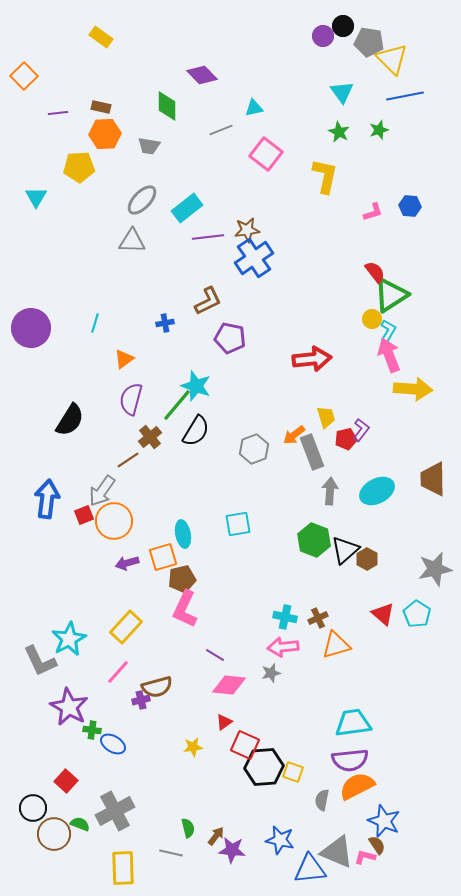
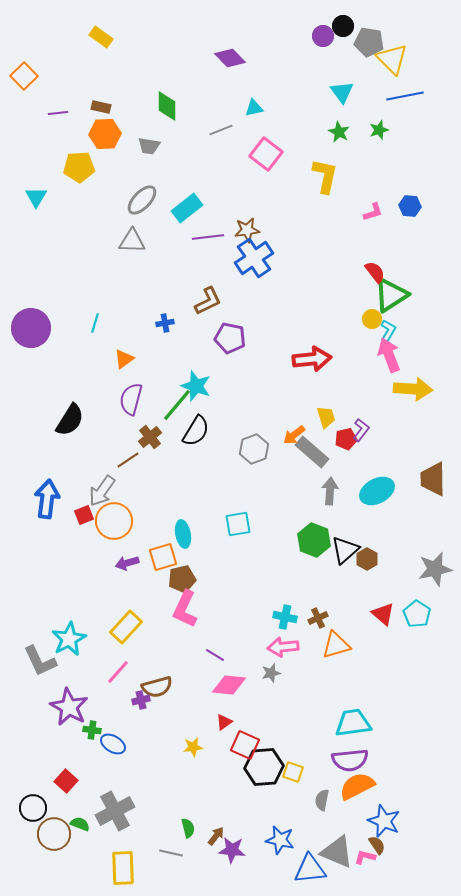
purple diamond at (202, 75): moved 28 px right, 17 px up
gray rectangle at (312, 452): rotated 28 degrees counterclockwise
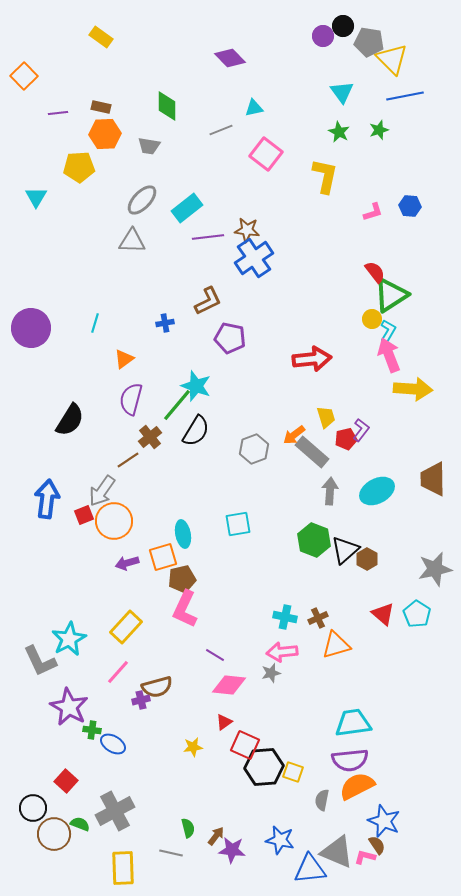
brown star at (247, 230): rotated 15 degrees clockwise
pink arrow at (283, 647): moved 1 px left, 5 px down
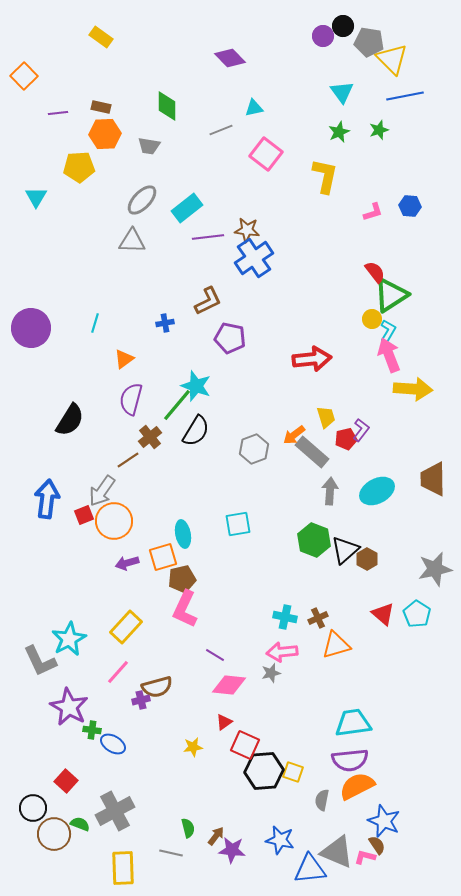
green star at (339, 132): rotated 20 degrees clockwise
black hexagon at (264, 767): moved 4 px down
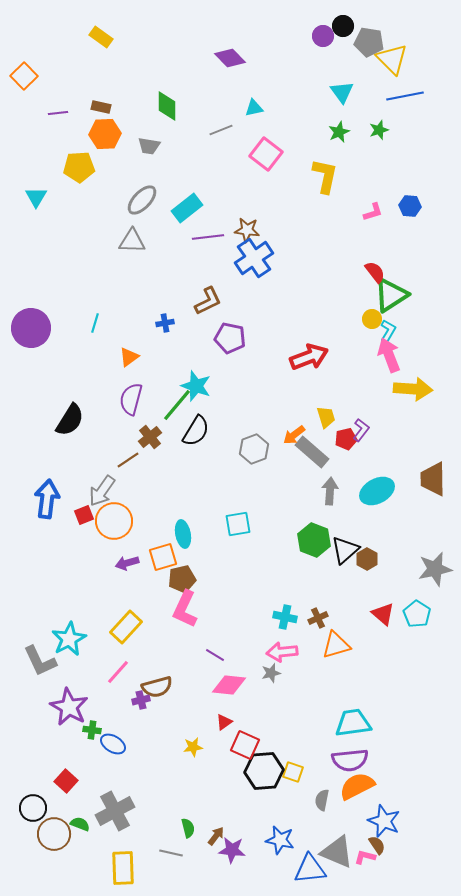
orange triangle at (124, 359): moved 5 px right, 2 px up
red arrow at (312, 359): moved 3 px left, 2 px up; rotated 15 degrees counterclockwise
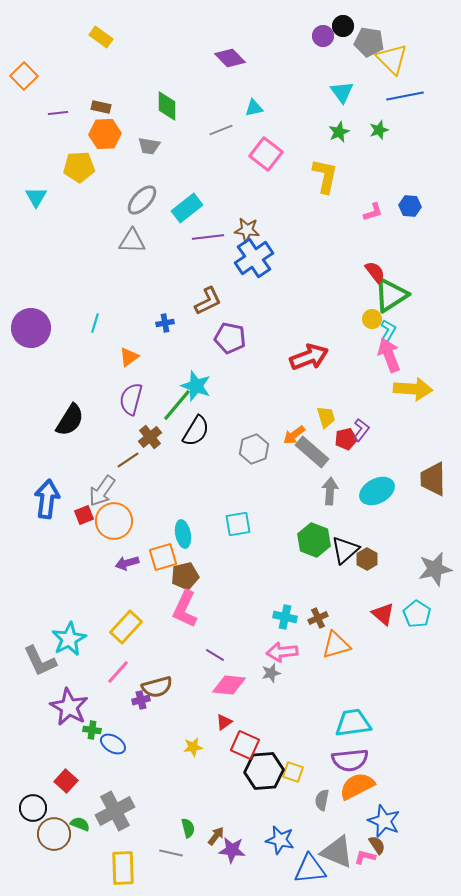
brown pentagon at (182, 579): moved 3 px right, 3 px up
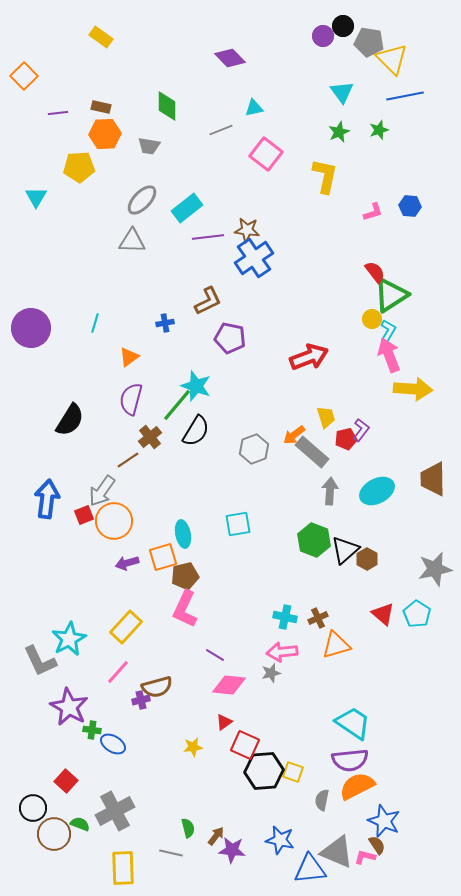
cyan trapezoid at (353, 723): rotated 42 degrees clockwise
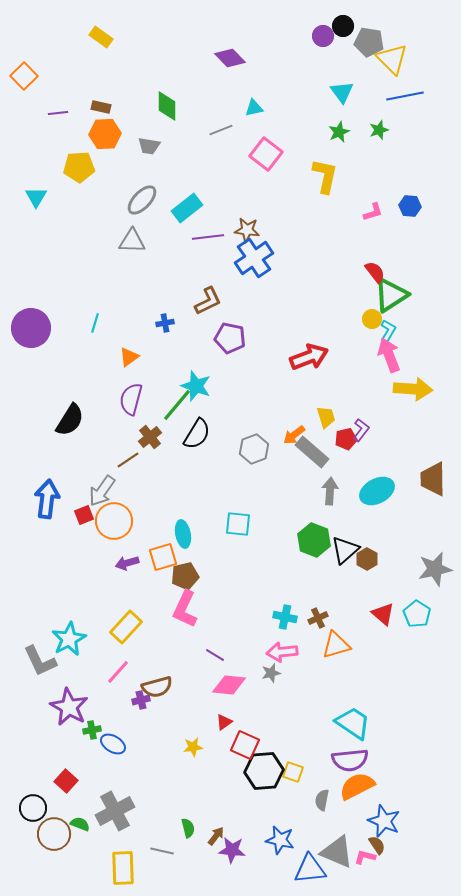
black semicircle at (196, 431): moved 1 px right, 3 px down
cyan square at (238, 524): rotated 16 degrees clockwise
green cross at (92, 730): rotated 18 degrees counterclockwise
gray line at (171, 853): moved 9 px left, 2 px up
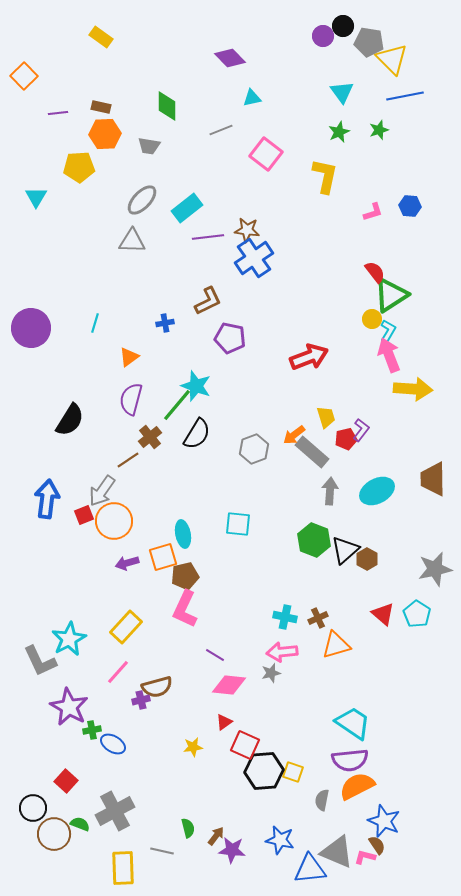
cyan triangle at (254, 108): moved 2 px left, 10 px up
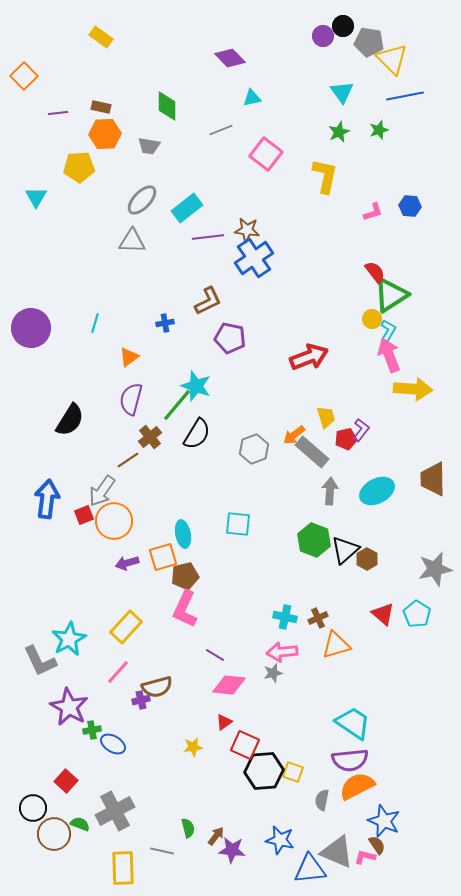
gray star at (271, 673): moved 2 px right
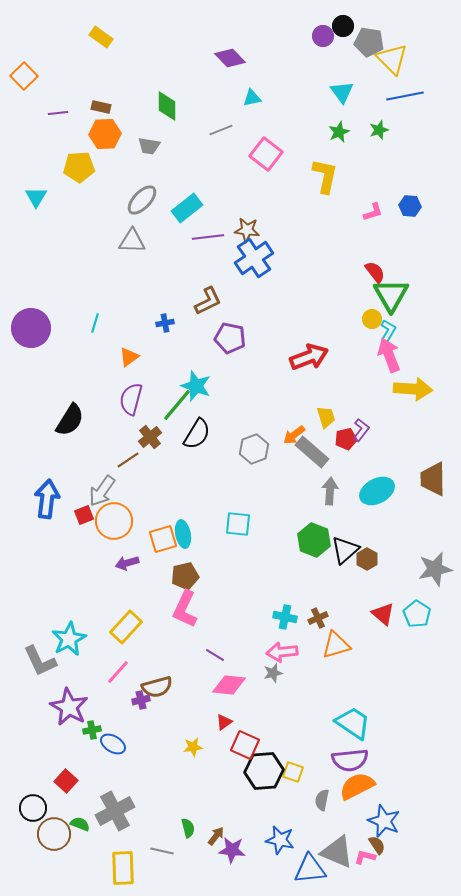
green triangle at (391, 295): rotated 27 degrees counterclockwise
orange square at (163, 557): moved 18 px up
